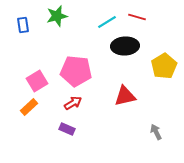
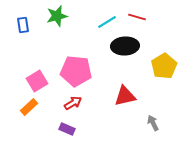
gray arrow: moved 3 px left, 9 px up
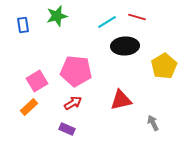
red triangle: moved 4 px left, 4 px down
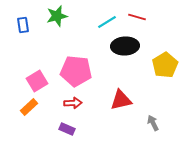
yellow pentagon: moved 1 px right, 1 px up
red arrow: rotated 30 degrees clockwise
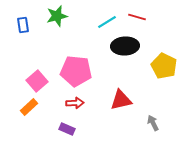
yellow pentagon: moved 1 px left, 1 px down; rotated 15 degrees counterclockwise
pink square: rotated 10 degrees counterclockwise
red arrow: moved 2 px right
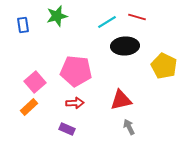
pink square: moved 2 px left, 1 px down
gray arrow: moved 24 px left, 4 px down
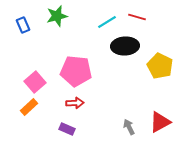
blue rectangle: rotated 14 degrees counterclockwise
yellow pentagon: moved 4 px left
red triangle: moved 39 px right, 22 px down; rotated 15 degrees counterclockwise
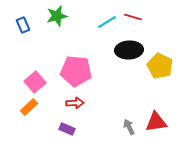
red line: moved 4 px left
black ellipse: moved 4 px right, 4 px down
red triangle: moved 4 px left; rotated 20 degrees clockwise
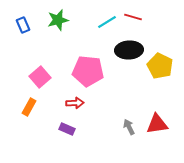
green star: moved 1 px right, 4 px down
pink pentagon: moved 12 px right
pink square: moved 5 px right, 5 px up
orange rectangle: rotated 18 degrees counterclockwise
red triangle: moved 1 px right, 2 px down
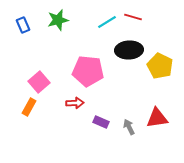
pink square: moved 1 px left, 5 px down
red triangle: moved 6 px up
purple rectangle: moved 34 px right, 7 px up
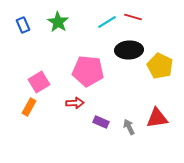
green star: moved 2 px down; rotated 25 degrees counterclockwise
pink square: rotated 10 degrees clockwise
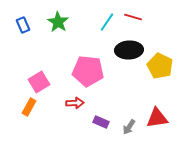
cyan line: rotated 24 degrees counterclockwise
gray arrow: rotated 119 degrees counterclockwise
